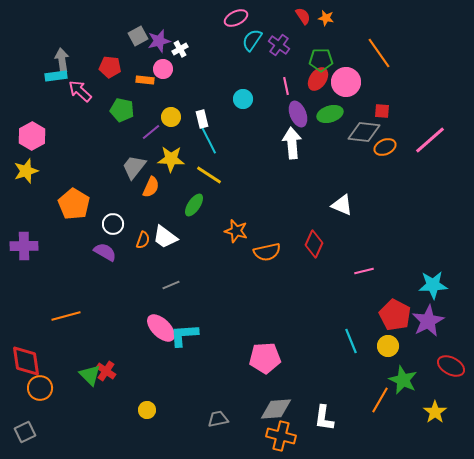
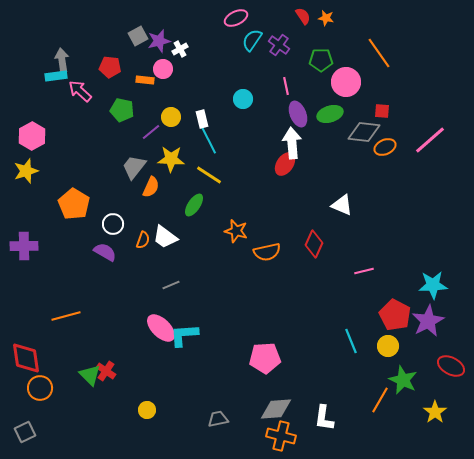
red ellipse at (318, 79): moved 33 px left, 85 px down
red diamond at (26, 361): moved 3 px up
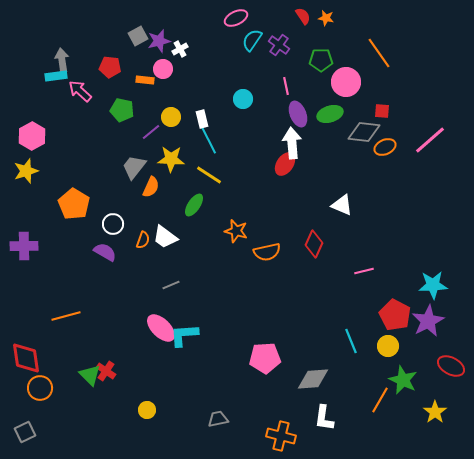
gray diamond at (276, 409): moved 37 px right, 30 px up
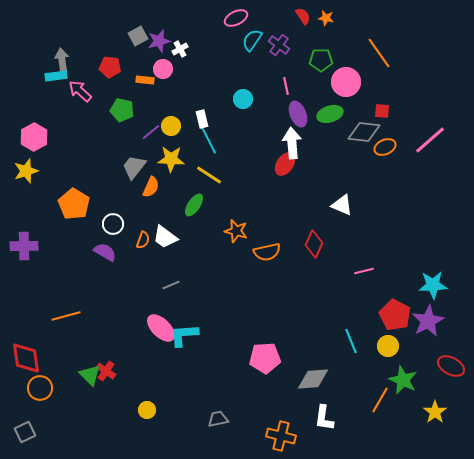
yellow circle at (171, 117): moved 9 px down
pink hexagon at (32, 136): moved 2 px right, 1 px down
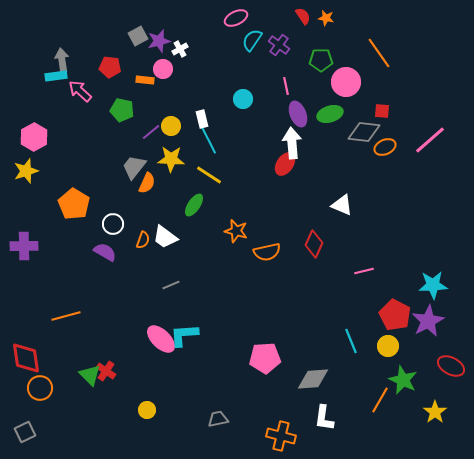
orange semicircle at (151, 187): moved 4 px left, 4 px up
pink ellipse at (161, 328): moved 11 px down
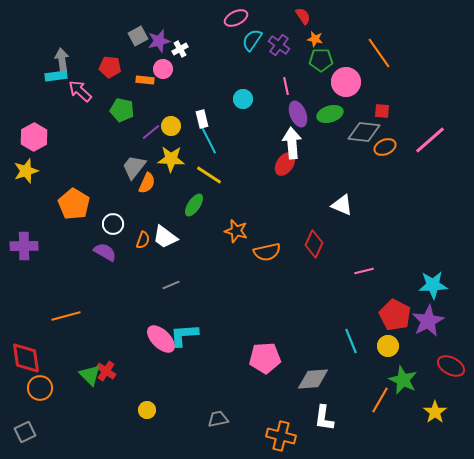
orange star at (326, 18): moved 11 px left, 21 px down
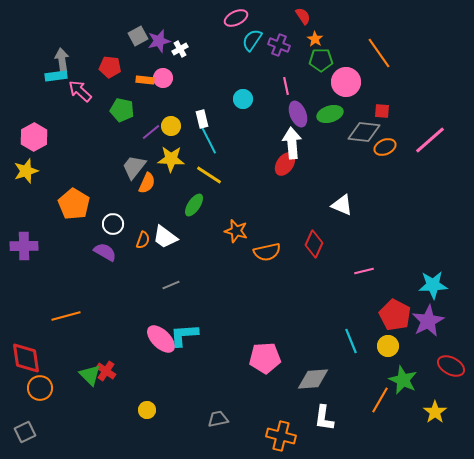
orange star at (315, 39): rotated 21 degrees clockwise
purple cross at (279, 45): rotated 15 degrees counterclockwise
pink circle at (163, 69): moved 9 px down
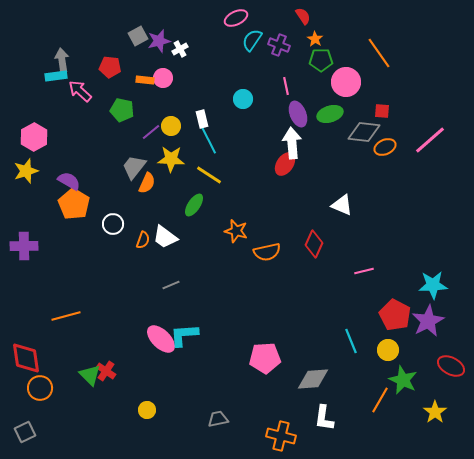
purple semicircle at (105, 252): moved 36 px left, 71 px up
yellow circle at (388, 346): moved 4 px down
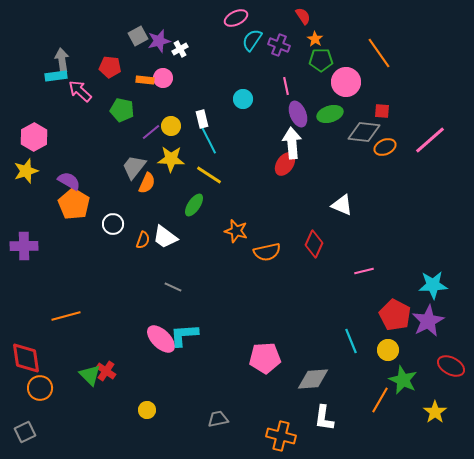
gray line at (171, 285): moved 2 px right, 2 px down; rotated 48 degrees clockwise
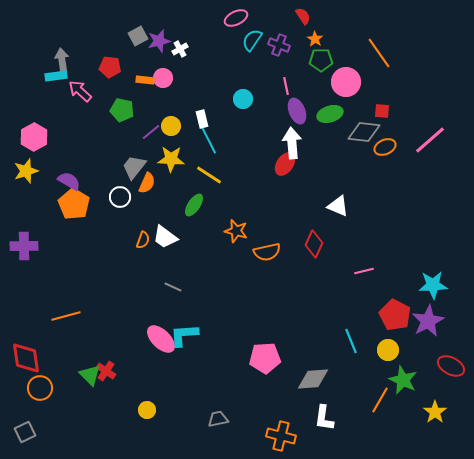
purple ellipse at (298, 114): moved 1 px left, 3 px up
white triangle at (342, 205): moved 4 px left, 1 px down
white circle at (113, 224): moved 7 px right, 27 px up
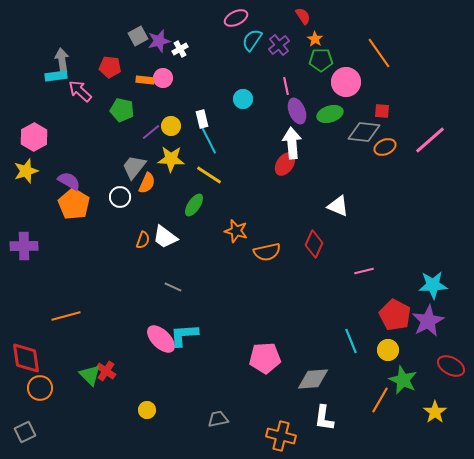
purple cross at (279, 45): rotated 30 degrees clockwise
